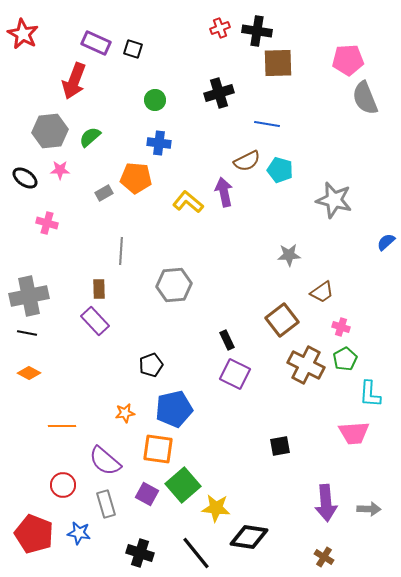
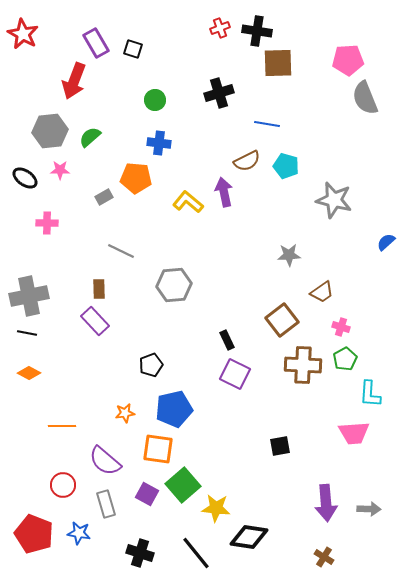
purple rectangle at (96, 43): rotated 36 degrees clockwise
cyan pentagon at (280, 170): moved 6 px right, 4 px up
gray rectangle at (104, 193): moved 4 px down
pink cross at (47, 223): rotated 15 degrees counterclockwise
gray line at (121, 251): rotated 68 degrees counterclockwise
brown cross at (306, 365): moved 3 px left; rotated 24 degrees counterclockwise
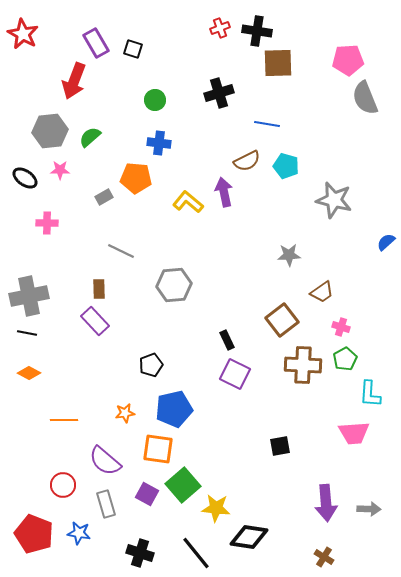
orange line at (62, 426): moved 2 px right, 6 px up
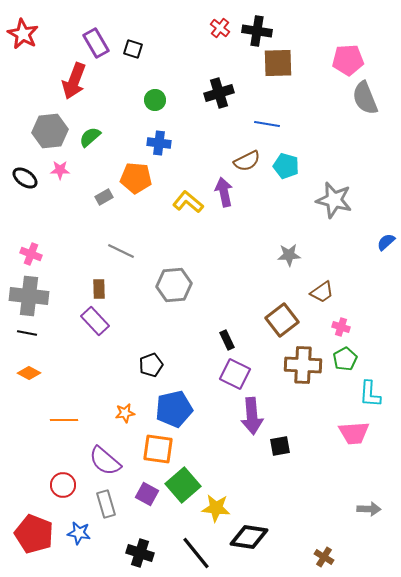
red cross at (220, 28): rotated 30 degrees counterclockwise
pink cross at (47, 223): moved 16 px left, 31 px down; rotated 20 degrees clockwise
gray cross at (29, 296): rotated 18 degrees clockwise
purple arrow at (326, 503): moved 74 px left, 87 px up
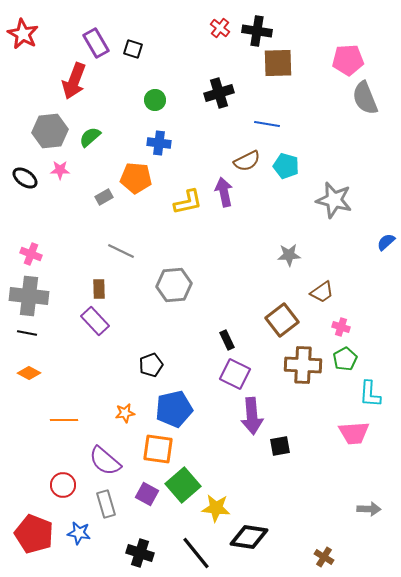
yellow L-shape at (188, 202): rotated 128 degrees clockwise
